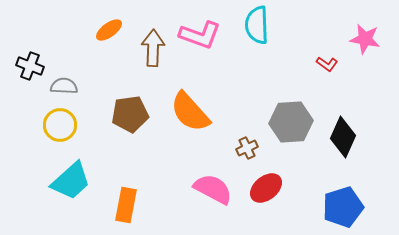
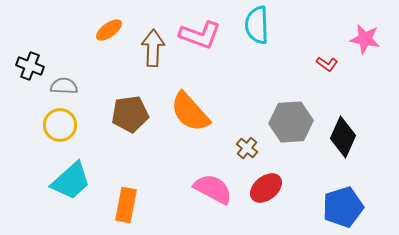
brown cross: rotated 25 degrees counterclockwise
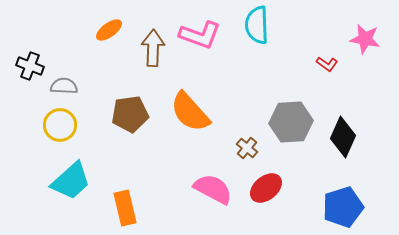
orange rectangle: moved 1 px left, 3 px down; rotated 24 degrees counterclockwise
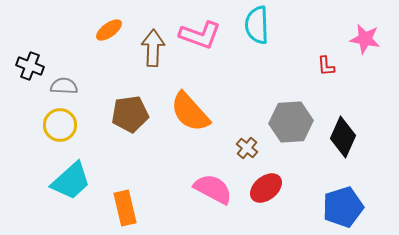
red L-shape: moved 1 px left, 2 px down; rotated 50 degrees clockwise
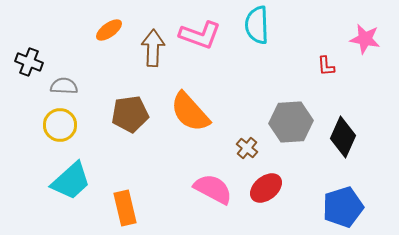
black cross: moved 1 px left, 4 px up
